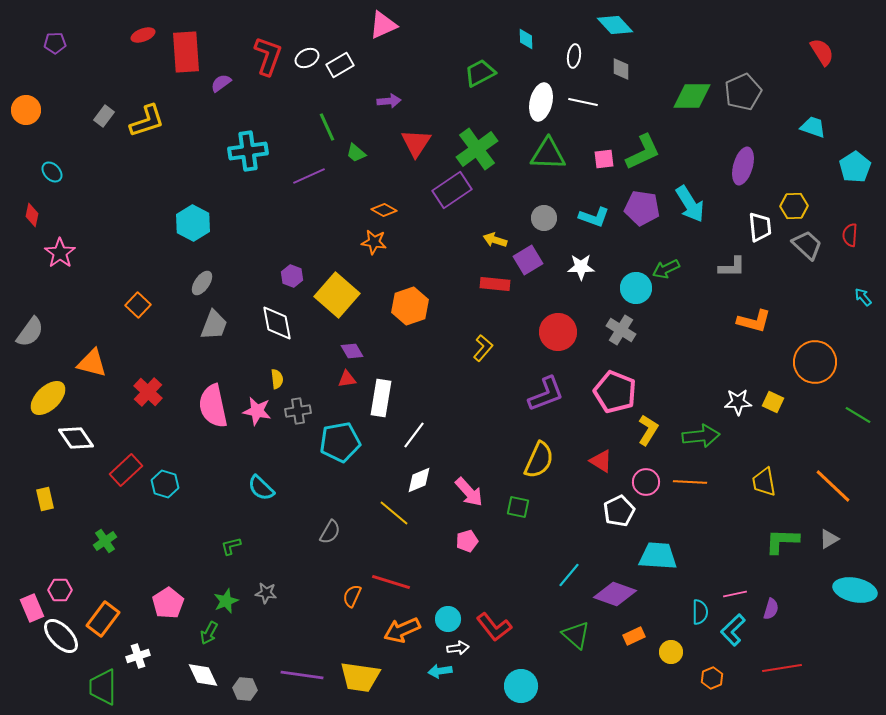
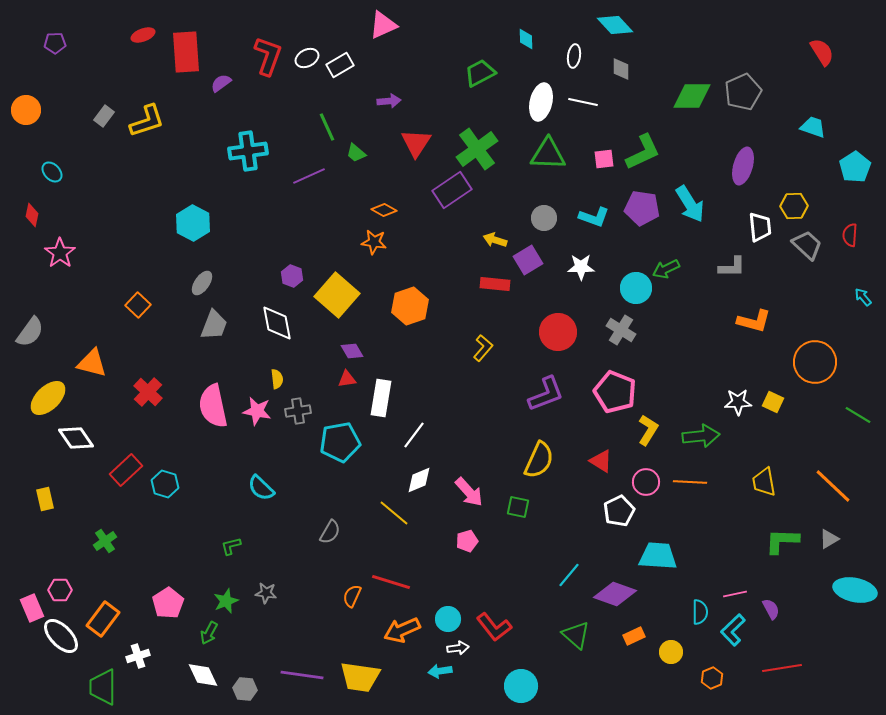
purple semicircle at (771, 609): rotated 45 degrees counterclockwise
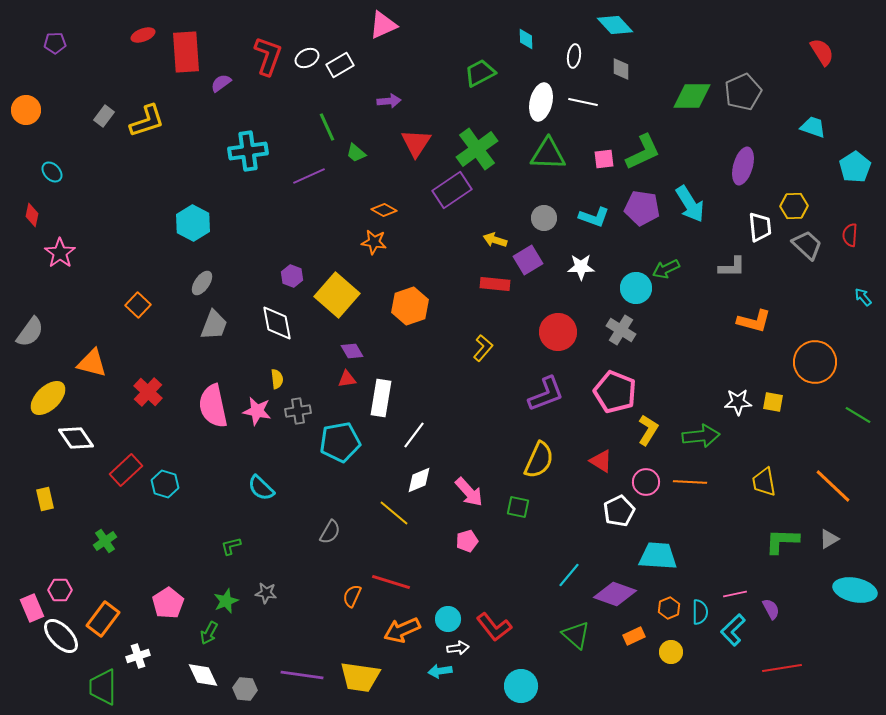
yellow square at (773, 402): rotated 15 degrees counterclockwise
orange hexagon at (712, 678): moved 43 px left, 70 px up
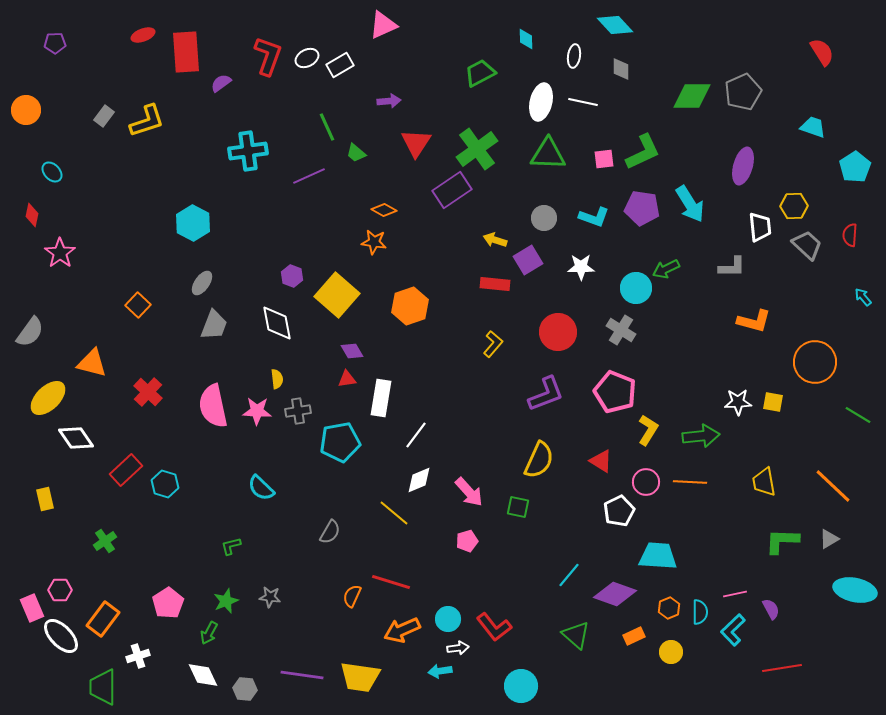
yellow L-shape at (483, 348): moved 10 px right, 4 px up
pink star at (257, 411): rotated 8 degrees counterclockwise
white line at (414, 435): moved 2 px right
gray star at (266, 593): moved 4 px right, 4 px down
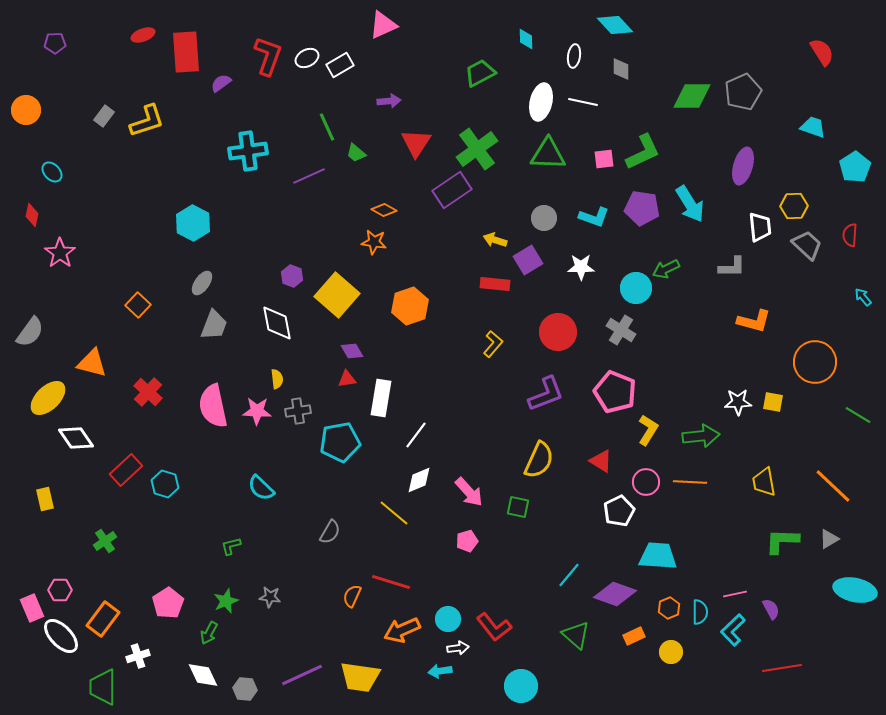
purple line at (302, 675): rotated 33 degrees counterclockwise
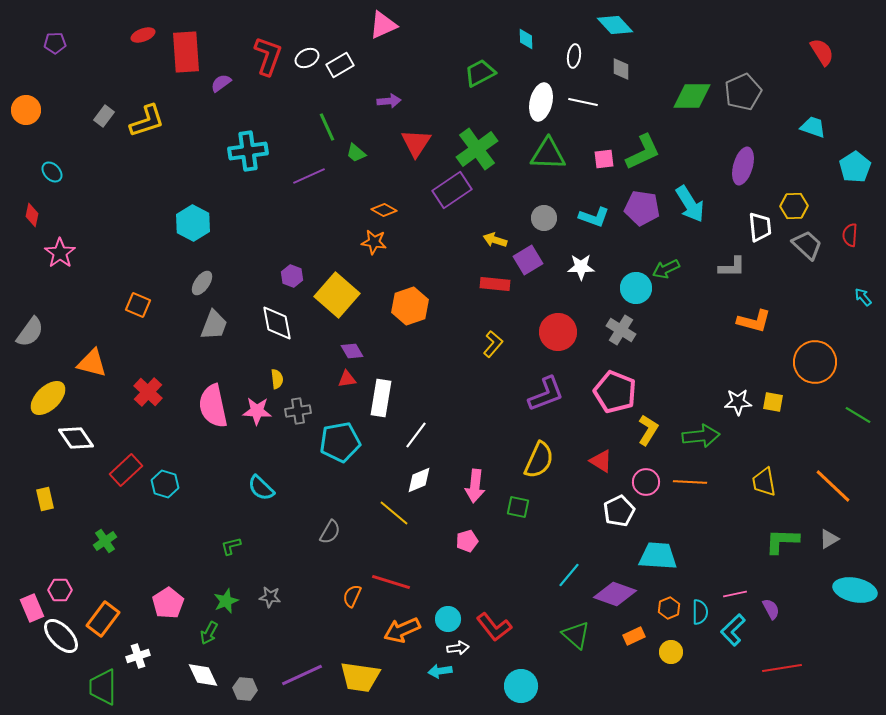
orange square at (138, 305): rotated 20 degrees counterclockwise
pink arrow at (469, 492): moved 6 px right, 6 px up; rotated 48 degrees clockwise
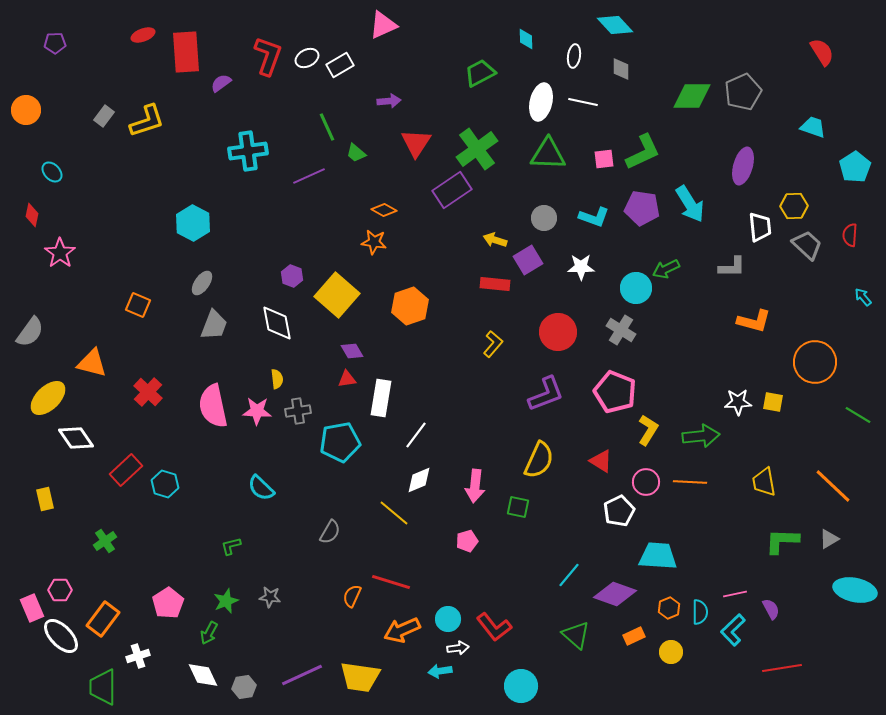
gray hexagon at (245, 689): moved 1 px left, 2 px up; rotated 15 degrees counterclockwise
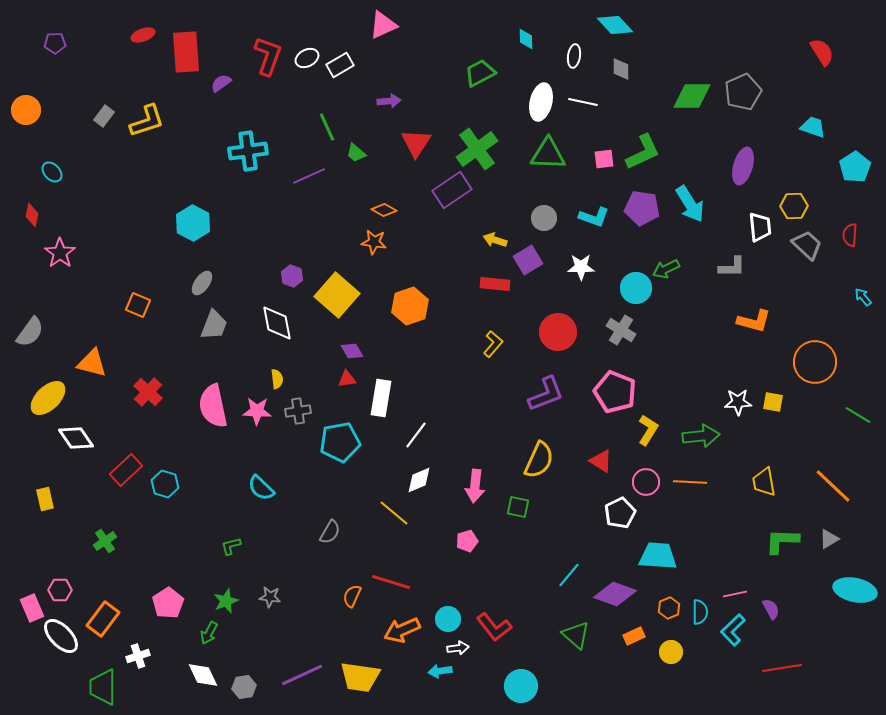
white pentagon at (619, 511): moved 1 px right, 2 px down
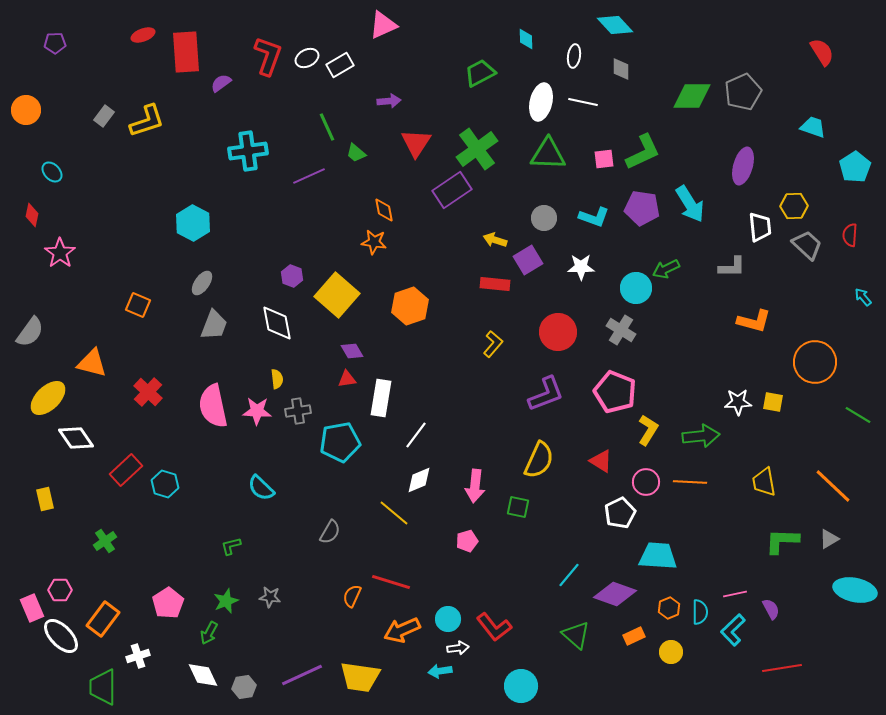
orange diamond at (384, 210): rotated 50 degrees clockwise
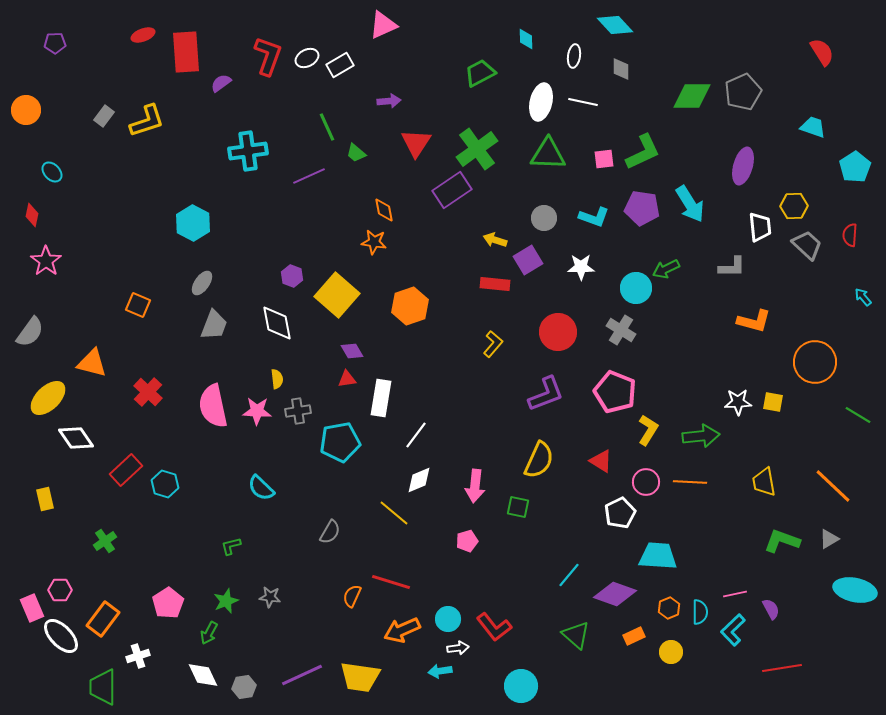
pink star at (60, 253): moved 14 px left, 8 px down
green L-shape at (782, 541): rotated 18 degrees clockwise
